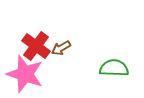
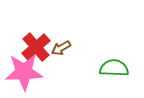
red cross: moved 1 px down; rotated 12 degrees clockwise
pink star: moved 1 px left, 2 px up; rotated 21 degrees counterclockwise
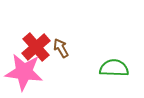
brown arrow: rotated 90 degrees clockwise
pink star: rotated 9 degrees clockwise
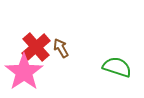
green semicircle: moved 3 px right, 1 px up; rotated 16 degrees clockwise
pink star: rotated 30 degrees clockwise
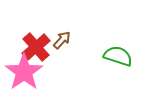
brown arrow: moved 1 px right, 8 px up; rotated 72 degrees clockwise
green semicircle: moved 1 px right, 11 px up
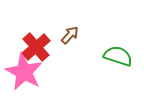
brown arrow: moved 8 px right, 5 px up
pink star: rotated 9 degrees counterclockwise
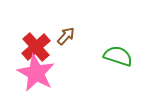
brown arrow: moved 4 px left, 1 px down
pink star: moved 12 px right, 1 px down
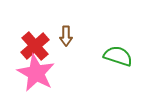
brown arrow: rotated 138 degrees clockwise
red cross: moved 1 px left, 1 px up
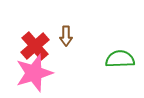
green semicircle: moved 2 px right, 3 px down; rotated 20 degrees counterclockwise
pink star: moved 2 px left; rotated 27 degrees clockwise
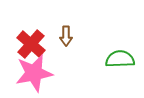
red cross: moved 4 px left, 2 px up; rotated 8 degrees counterclockwise
pink star: rotated 6 degrees clockwise
